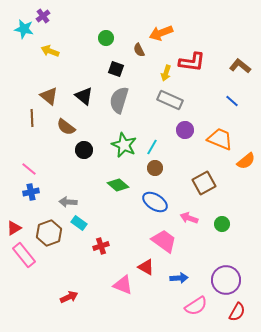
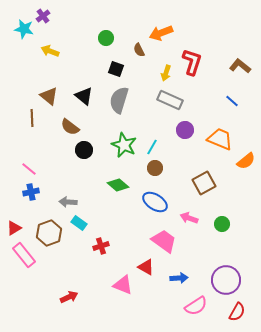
red L-shape at (192, 62): rotated 80 degrees counterclockwise
brown semicircle at (66, 127): moved 4 px right
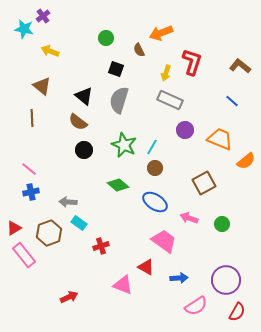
brown triangle at (49, 96): moved 7 px left, 10 px up
brown semicircle at (70, 127): moved 8 px right, 5 px up
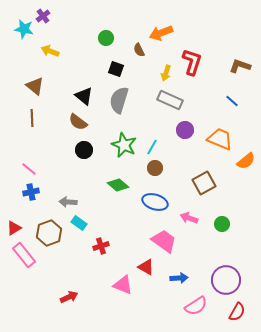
brown L-shape at (240, 66): rotated 20 degrees counterclockwise
brown triangle at (42, 86): moved 7 px left
blue ellipse at (155, 202): rotated 15 degrees counterclockwise
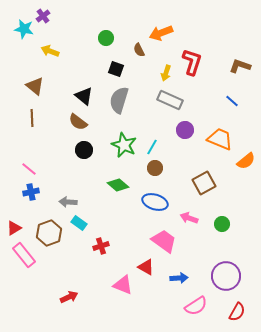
purple circle at (226, 280): moved 4 px up
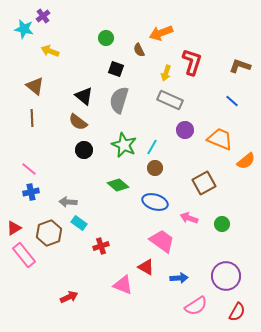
pink trapezoid at (164, 241): moved 2 px left
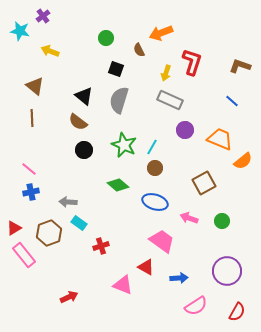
cyan star at (24, 29): moved 4 px left, 2 px down
orange semicircle at (246, 161): moved 3 px left
green circle at (222, 224): moved 3 px up
purple circle at (226, 276): moved 1 px right, 5 px up
